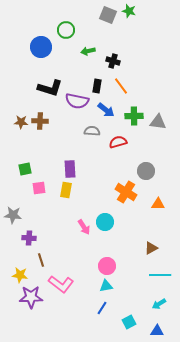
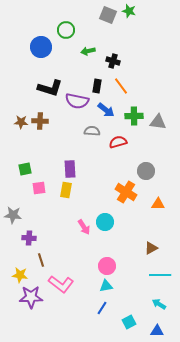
cyan arrow: rotated 64 degrees clockwise
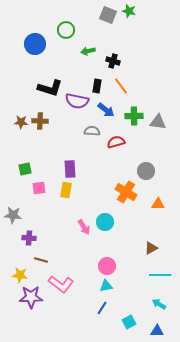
blue circle: moved 6 px left, 3 px up
red semicircle: moved 2 px left
brown line: rotated 56 degrees counterclockwise
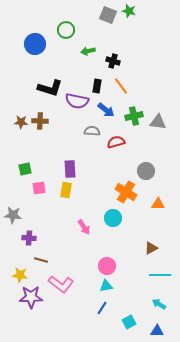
green cross: rotated 12 degrees counterclockwise
cyan circle: moved 8 px right, 4 px up
